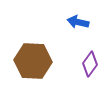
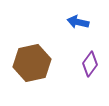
brown hexagon: moved 1 px left, 2 px down; rotated 15 degrees counterclockwise
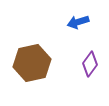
blue arrow: rotated 30 degrees counterclockwise
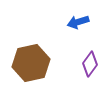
brown hexagon: moved 1 px left
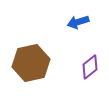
purple diamond: moved 3 px down; rotated 15 degrees clockwise
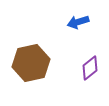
purple diamond: moved 1 px down
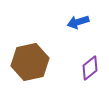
brown hexagon: moved 1 px left, 1 px up
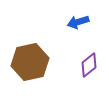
purple diamond: moved 1 px left, 3 px up
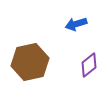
blue arrow: moved 2 px left, 2 px down
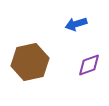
purple diamond: rotated 20 degrees clockwise
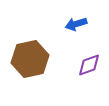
brown hexagon: moved 3 px up
